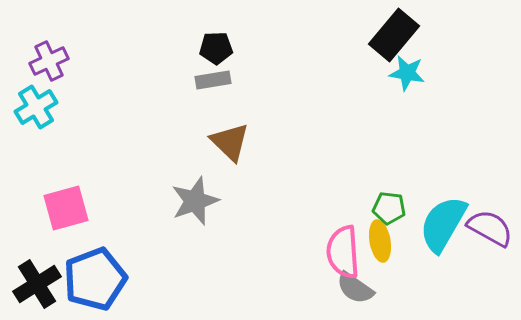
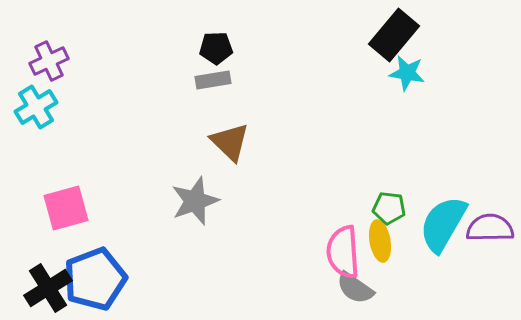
purple semicircle: rotated 30 degrees counterclockwise
black cross: moved 11 px right, 4 px down
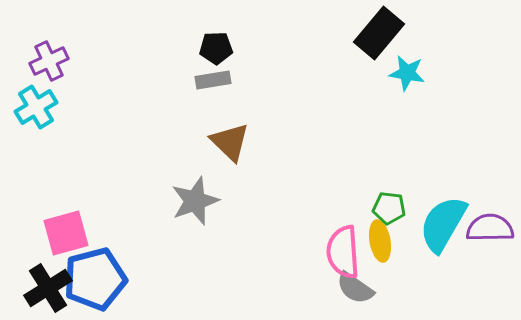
black rectangle: moved 15 px left, 2 px up
pink square: moved 25 px down
blue pentagon: rotated 6 degrees clockwise
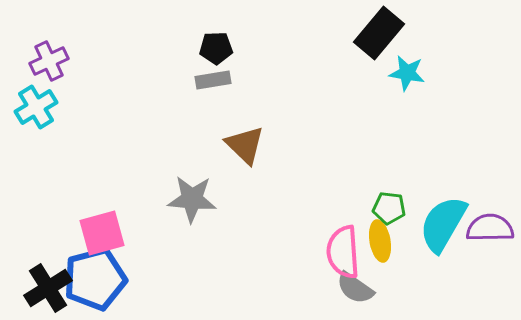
brown triangle: moved 15 px right, 3 px down
gray star: moved 3 px left, 2 px up; rotated 24 degrees clockwise
pink square: moved 36 px right
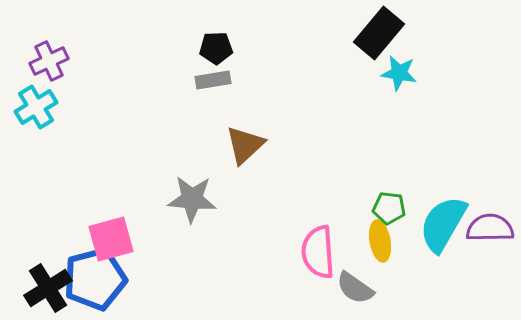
cyan star: moved 8 px left
brown triangle: rotated 33 degrees clockwise
pink square: moved 9 px right, 6 px down
pink semicircle: moved 25 px left
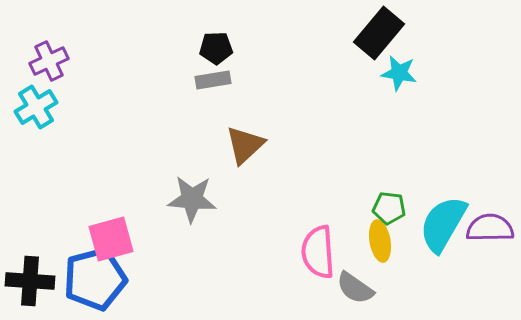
black cross: moved 18 px left, 7 px up; rotated 36 degrees clockwise
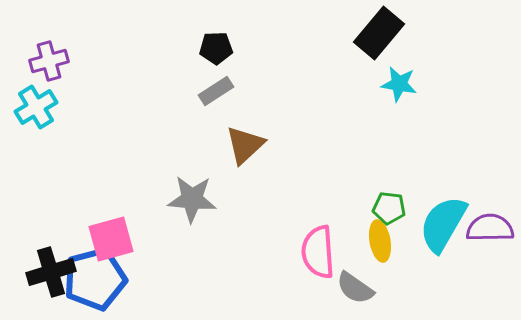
purple cross: rotated 9 degrees clockwise
cyan star: moved 11 px down
gray rectangle: moved 3 px right, 11 px down; rotated 24 degrees counterclockwise
black cross: moved 21 px right, 9 px up; rotated 21 degrees counterclockwise
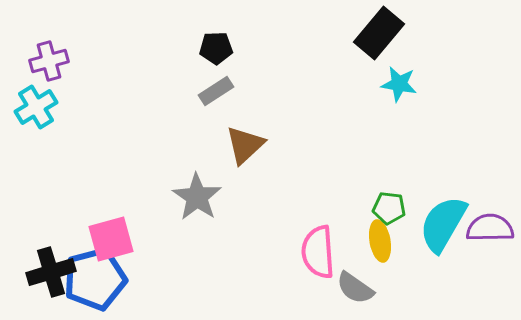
gray star: moved 5 px right, 2 px up; rotated 30 degrees clockwise
